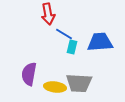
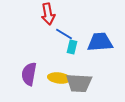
yellow ellipse: moved 4 px right, 9 px up
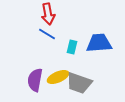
blue line: moved 17 px left
blue trapezoid: moved 1 px left, 1 px down
purple semicircle: moved 6 px right, 6 px down
yellow ellipse: moved 1 px left, 1 px up; rotated 30 degrees counterclockwise
gray trapezoid: rotated 16 degrees clockwise
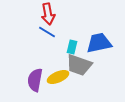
blue line: moved 2 px up
blue trapezoid: rotated 8 degrees counterclockwise
gray trapezoid: moved 18 px up
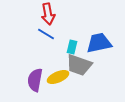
blue line: moved 1 px left, 2 px down
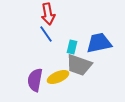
blue line: rotated 24 degrees clockwise
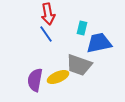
cyan rectangle: moved 10 px right, 19 px up
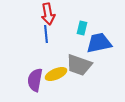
blue line: rotated 30 degrees clockwise
yellow ellipse: moved 2 px left, 3 px up
